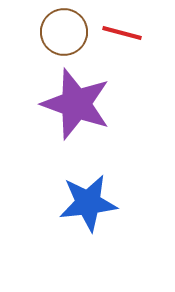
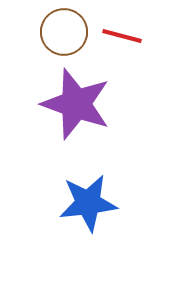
red line: moved 3 px down
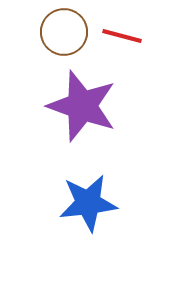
purple star: moved 6 px right, 2 px down
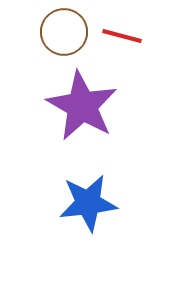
purple star: rotated 10 degrees clockwise
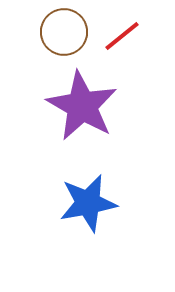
red line: rotated 54 degrees counterclockwise
blue star: rotated 4 degrees counterclockwise
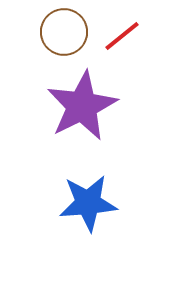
purple star: rotated 16 degrees clockwise
blue star: rotated 6 degrees clockwise
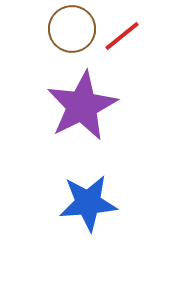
brown circle: moved 8 px right, 3 px up
